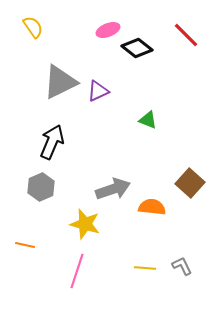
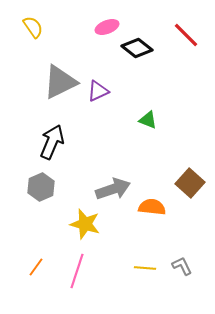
pink ellipse: moved 1 px left, 3 px up
orange line: moved 11 px right, 22 px down; rotated 66 degrees counterclockwise
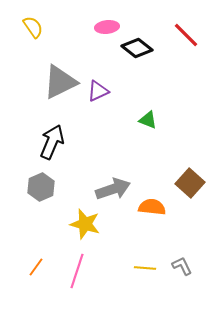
pink ellipse: rotated 15 degrees clockwise
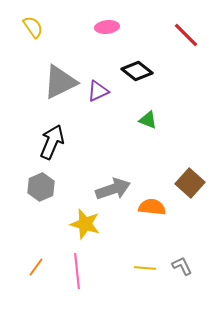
black diamond: moved 23 px down
pink line: rotated 24 degrees counterclockwise
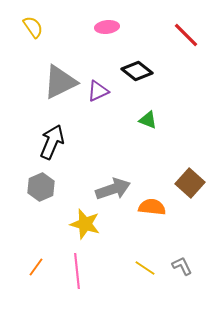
yellow line: rotated 30 degrees clockwise
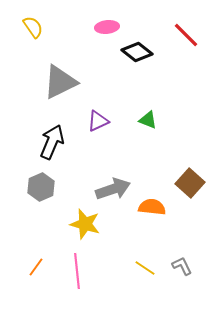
black diamond: moved 19 px up
purple triangle: moved 30 px down
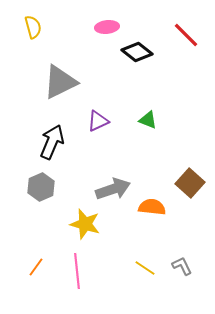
yellow semicircle: rotated 20 degrees clockwise
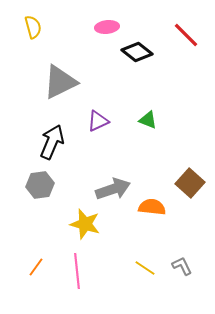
gray hexagon: moved 1 px left, 2 px up; rotated 16 degrees clockwise
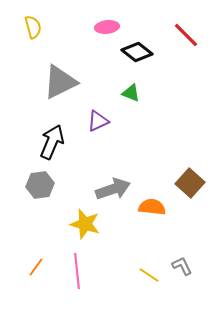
green triangle: moved 17 px left, 27 px up
yellow line: moved 4 px right, 7 px down
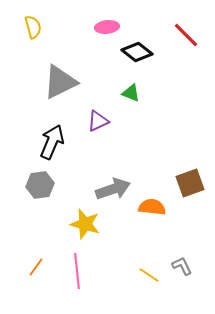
brown square: rotated 28 degrees clockwise
